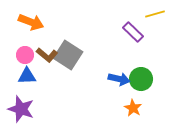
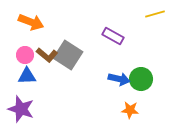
purple rectangle: moved 20 px left, 4 px down; rotated 15 degrees counterclockwise
orange star: moved 3 px left, 2 px down; rotated 24 degrees counterclockwise
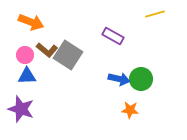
brown L-shape: moved 5 px up
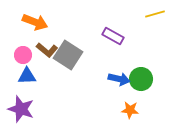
orange arrow: moved 4 px right
pink circle: moved 2 px left
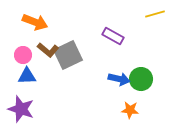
brown L-shape: moved 1 px right
gray square: rotated 32 degrees clockwise
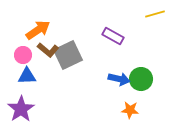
orange arrow: moved 3 px right, 8 px down; rotated 55 degrees counterclockwise
purple star: rotated 20 degrees clockwise
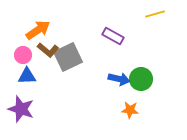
gray square: moved 2 px down
purple star: rotated 20 degrees counterclockwise
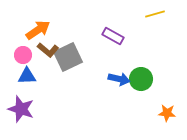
orange star: moved 37 px right, 3 px down
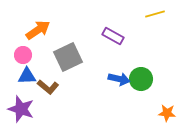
brown L-shape: moved 37 px down
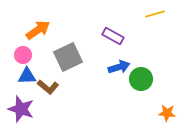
blue arrow: moved 12 px up; rotated 30 degrees counterclockwise
